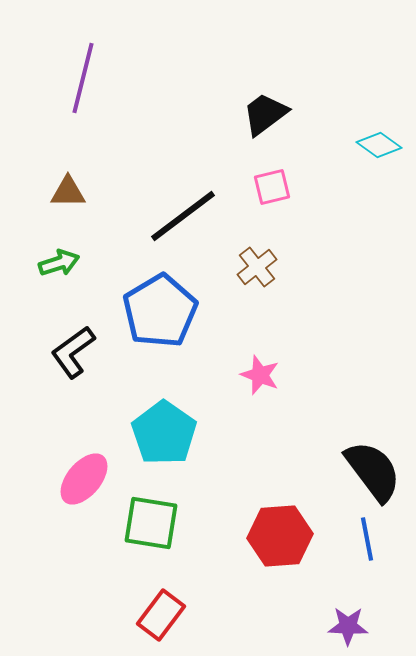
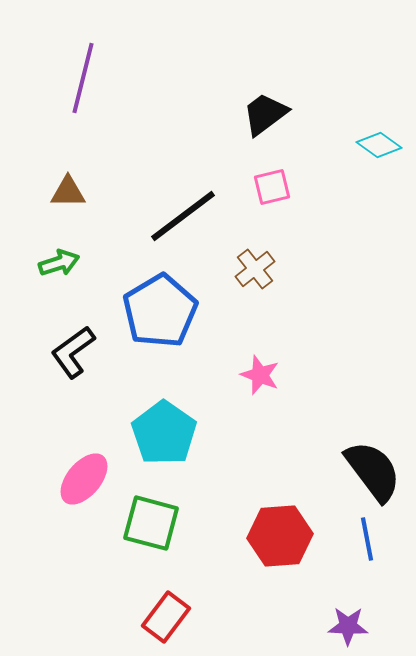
brown cross: moved 2 px left, 2 px down
green square: rotated 6 degrees clockwise
red rectangle: moved 5 px right, 2 px down
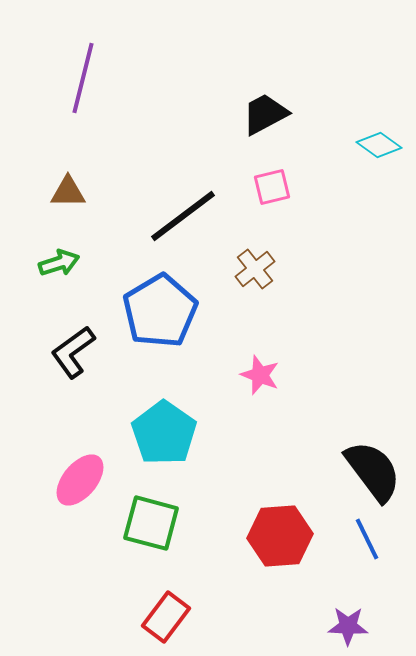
black trapezoid: rotated 9 degrees clockwise
pink ellipse: moved 4 px left, 1 px down
blue line: rotated 15 degrees counterclockwise
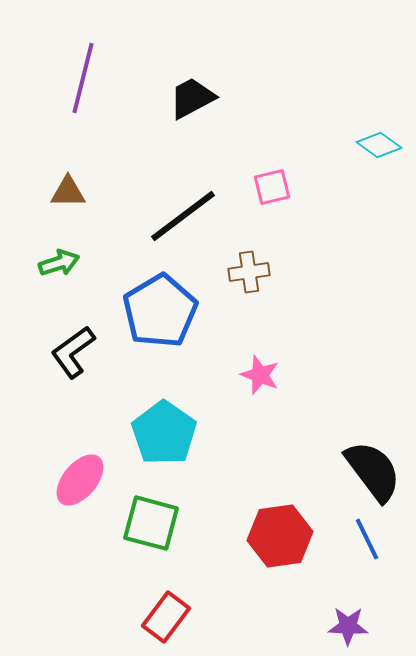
black trapezoid: moved 73 px left, 16 px up
brown cross: moved 6 px left, 3 px down; rotated 30 degrees clockwise
red hexagon: rotated 4 degrees counterclockwise
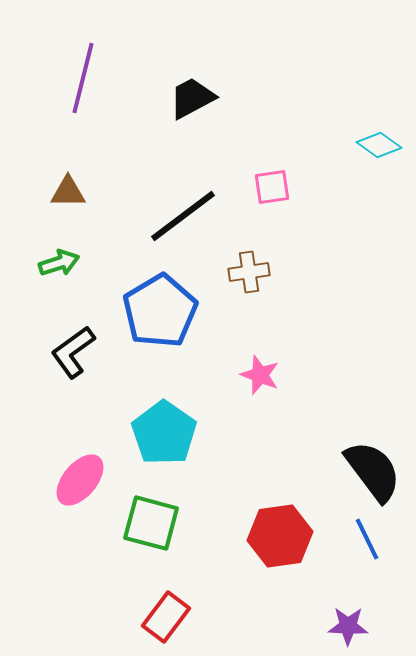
pink square: rotated 6 degrees clockwise
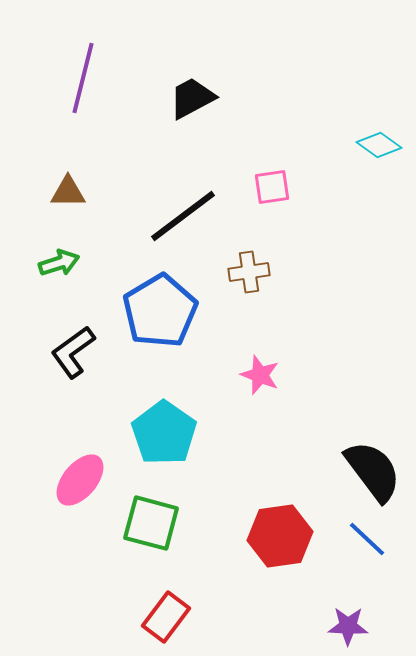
blue line: rotated 21 degrees counterclockwise
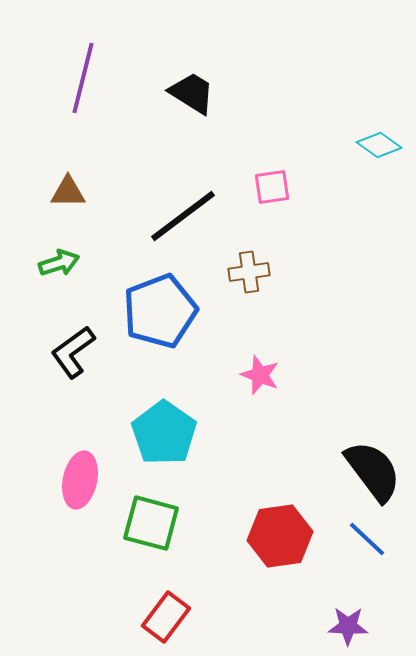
black trapezoid: moved 5 px up; rotated 60 degrees clockwise
blue pentagon: rotated 10 degrees clockwise
pink ellipse: rotated 28 degrees counterclockwise
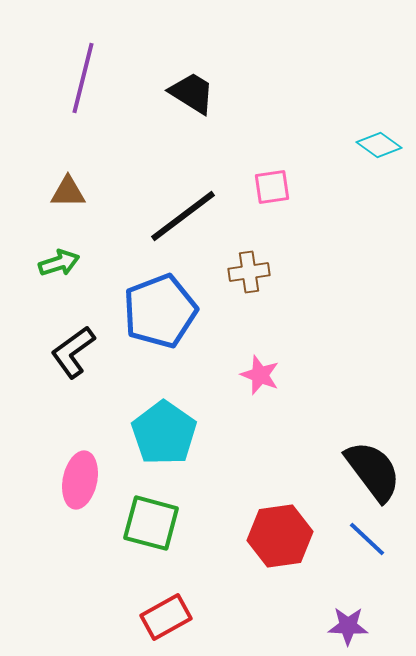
red rectangle: rotated 24 degrees clockwise
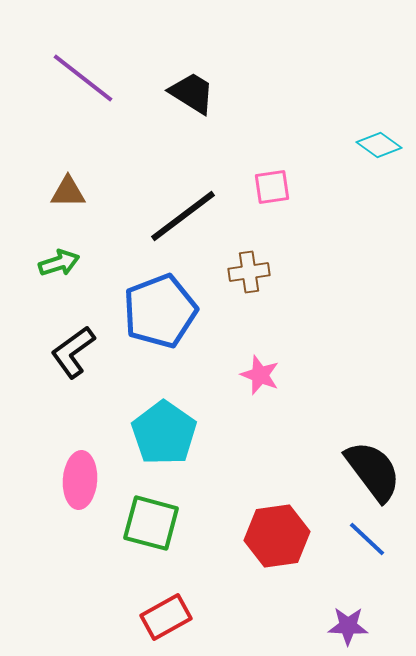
purple line: rotated 66 degrees counterclockwise
pink ellipse: rotated 8 degrees counterclockwise
red hexagon: moved 3 px left
